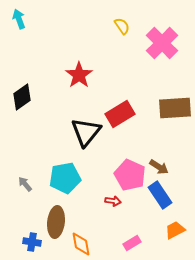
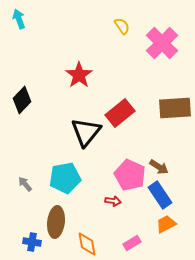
black diamond: moved 3 px down; rotated 12 degrees counterclockwise
red rectangle: moved 1 px up; rotated 8 degrees counterclockwise
orange trapezoid: moved 9 px left, 6 px up
orange diamond: moved 6 px right
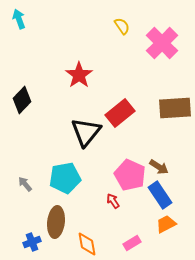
red arrow: rotated 133 degrees counterclockwise
blue cross: rotated 30 degrees counterclockwise
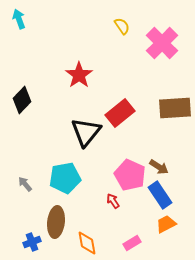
orange diamond: moved 1 px up
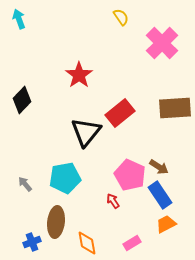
yellow semicircle: moved 1 px left, 9 px up
